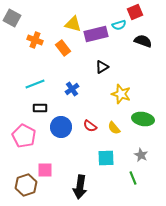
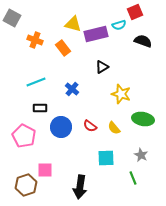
cyan line: moved 1 px right, 2 px up
blue cross: rotated 16 degrees counterclockwise
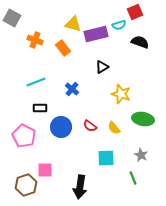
black semicircle: moved 3 px left, 1 px down
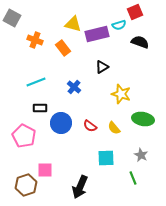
purple rectangle: moved 1 px right
blue cross: moved 2 px right, 2 px up
blue circle: moved 4 px up
black arrow: rotated 15 degrees clockwise
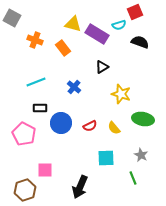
purple rectangle: rotated 45 degrees clockwise
red semicircle: rotated 64 degrees counterclockwise
pink pentagon: moved 2 px up
brown hexagon: moved 1 px left, 5 px down
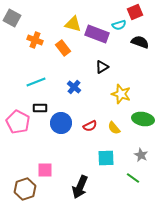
purple rectangle: rotated 10 degrees counterclockwise
pink pentagon: moved 6 px left, 12 px up
green line: rotated 32 degrees counterclockwise
brown hexagon: moved 1 px up
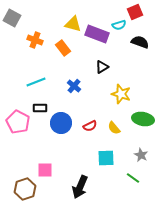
blue cross: moved 1 px up
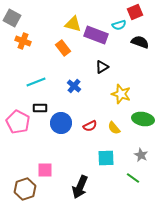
purple rectangle: moved 1 px left, 1 px down
orange cross: moved 12 px left, 1 px down
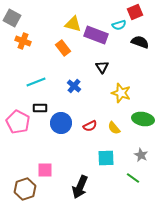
black triangle: rotated 32 degrees counterclockwise
yellow star: moved 1 px up
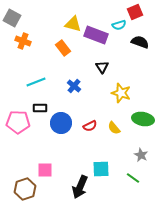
pink pentagon: rotated 25 degrees counterclockwise
cyan square: moved 5 px left, 11 px down
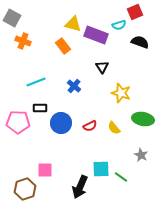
orange rectangle: moved 2 px up
green line: moved 12 px left, 1 px up
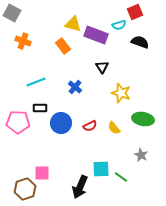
gray square: moved 5 px up
blue cross: moved 1 px right, 1 px down
pink square: moved 3 px left, 3 px down
